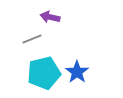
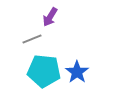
purple arrow: rotated 72 degrees counterclockwise
cyan pentagon: moved 2 px up; rotated 20 degrees clockwise
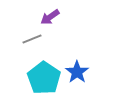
purple arrow: rotated 24 degrees clockwise
cyan pentagon: moved 7 px down; rotated 28 degrees clockwise
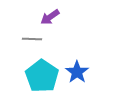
gray line: rotated 24 degrees clockwise
cyan pentagon: moved 2 px left, 2 px up
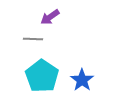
gray line: moved 1 px right
blue star: moved 5 px right, 8 px down
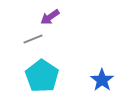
gray line: rotated 24 degrees counterclockwise
blue star: moved 20 px right
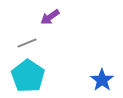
gray line: moved 6 px left, 4 px down
cyan pentagon: moved 14 px left
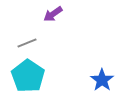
purple arrow: moved 3 px right, 3 px up
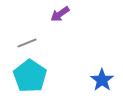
purple arrow: moved 7 px right
cyan pentagon: moved 2 px right
